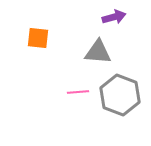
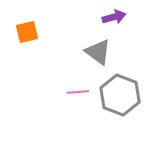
orange square: moved 11 px left, 6 px up; rotated 20 degrees counterclockwise
gray triangle: rotated 32 degrees clockwise
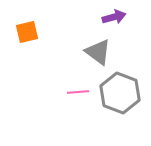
gray hexagon: moved 2 px up
